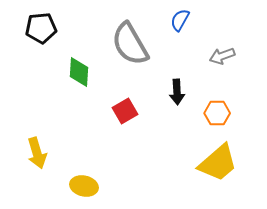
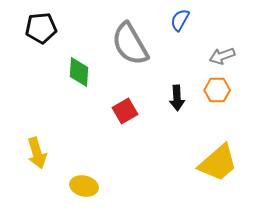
black arrow: moved 6 px down
orange hexagon: moved 23 px up
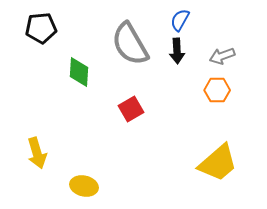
black arrow: moved 47 px up
red square: moved 6 px right, 2 px up
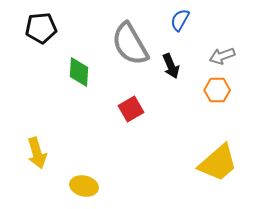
black arrow: moved 6 px left, 15 px down; rotated 20 degrees counterclockwise
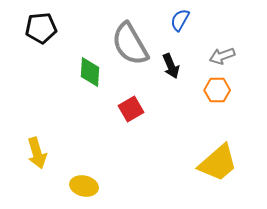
green diamond: moved 11 px right
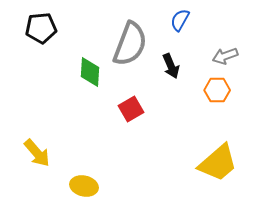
gray semicircle: rotated 129 degrees counterclockwise
gray arrow: moved 3 px right
yellow arrow: rotated 24 degrees counterclockwise
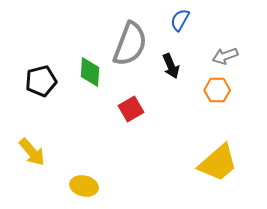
black pentagon: moved 53 px down; rotated 8 degrees counterclockwise
yellow arrow: moved 5 px left, 1 px up
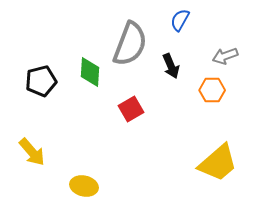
orange hexagon: moved 5 px left
